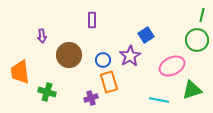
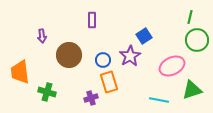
green line: moved 12 px left, 2 px down
blue square: moved 2 px left, 1 px down
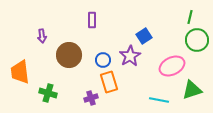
green cross: moved 1 px right, 1 px down
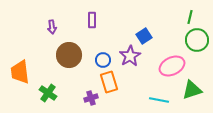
purple arrow: moved 10 px right, 9 px up
green cross: rotated 18 degrees clockwise
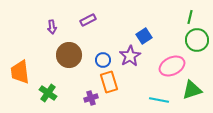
purple rectangle: moved 4 px left; rotated 63 degrees clockwise
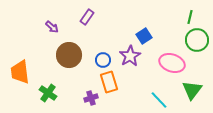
purple rectangle: moved 1 px left, 3 px up; rotated 28 degrees counterclockwise
purple arrow: rotated 40 degrees counterclockwise
pink ellipse: moved 3 px up; rotated 45 degrees clockwise
green triangle: rotated 35 degrees counterclockwise
cyan line: rotated 36 degrees clockwise
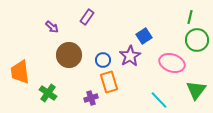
green triangle: moved 4 px right
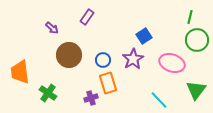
purple arrow: moved 1 px down
purple star: moved 3 px right, 3 px down
orange rectangle: moved 1 px left, 1 px down
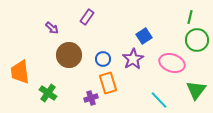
blue circle: moved 1 px up
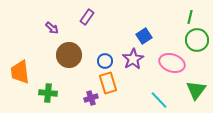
blue circle: moved 2 px right, 2 px down
green cross: rotated 30 degrees counterclockwise
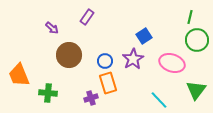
orange trapezoid: moved 1 px left, 3 px down; rotated 15 degrees counterclockwise
